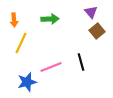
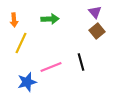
purple triangle: moved 4 px right
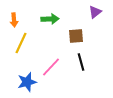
purple triangle: rotated 32 degrees clockwise
brown square: moved 21 px left, 5 px down; rotated 35 degrees clockwise
pink line: rotated 25 degrees counterclockwise
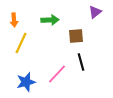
green arrow: moved 1 px down
pink line: moved 6 px right, 7 px down
blue star: moved 1 px left
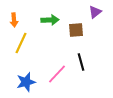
brown square: moved 6 px up
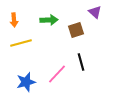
purple triangle: rotated 40 degrees counterclockwise
green arrow: moved 1 px left
brown square: rotated 14 degrees counterclockwise
yellow line: rotated 50 degrees clockwise
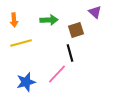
black line: moved 11 px left, 9 px up
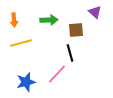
brown square: rotated 14 degrees clockwise
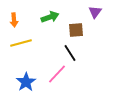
purple triangle: rotated 24 degrees clockwise
green arrow: moved 1 px right, 3 px up; rotated 18 degrees counterclockwise
black line: rotated 18 degrees counterclockwise
blue star: rotated 18 degrees counterclockwise
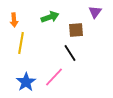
yellow line: rotated 65 degrees counterclockwise
pink line: moved 3 px left, 3 px down
